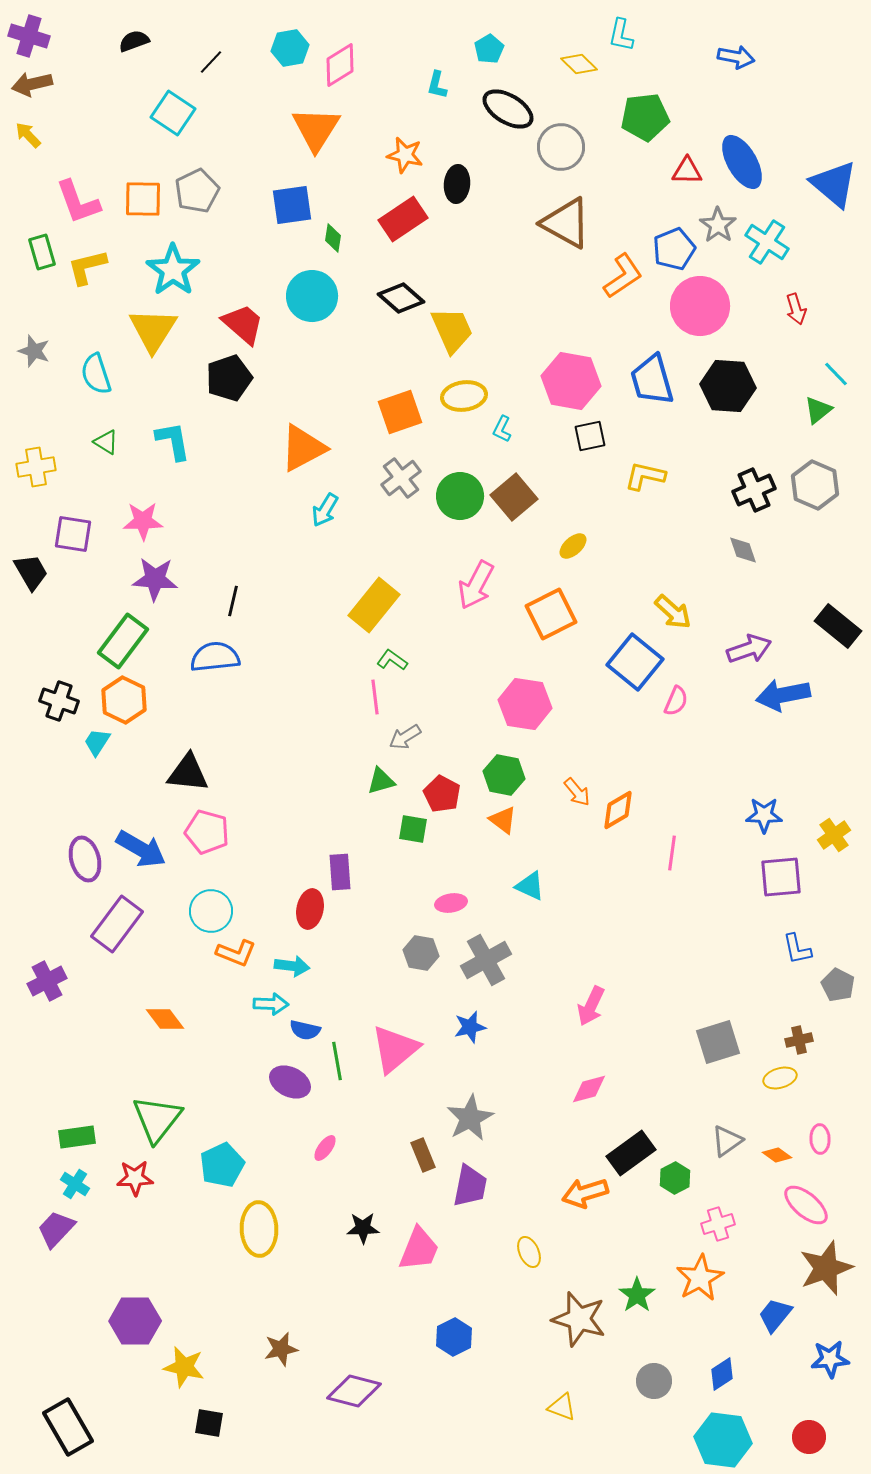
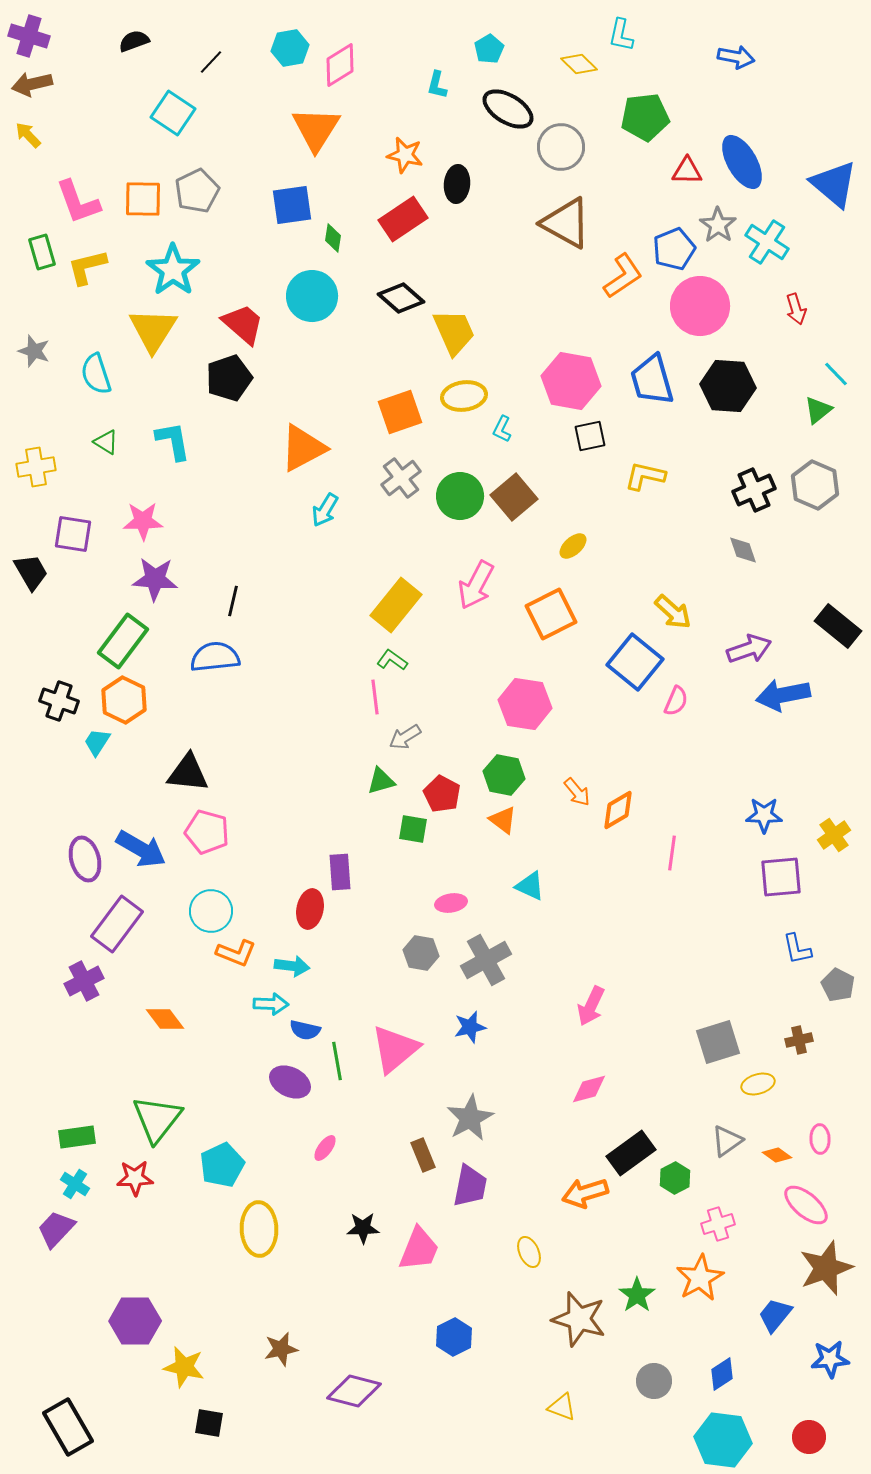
yellow trapezoid at (452, 330): moved 2 px right, 2 px down
yellow rectangle at (374, 605): moved 22 px right
purple cross at (47, 981): moved 37 px right
yellow ellipse at (780, 1078): moved 22 px left, 6 px down
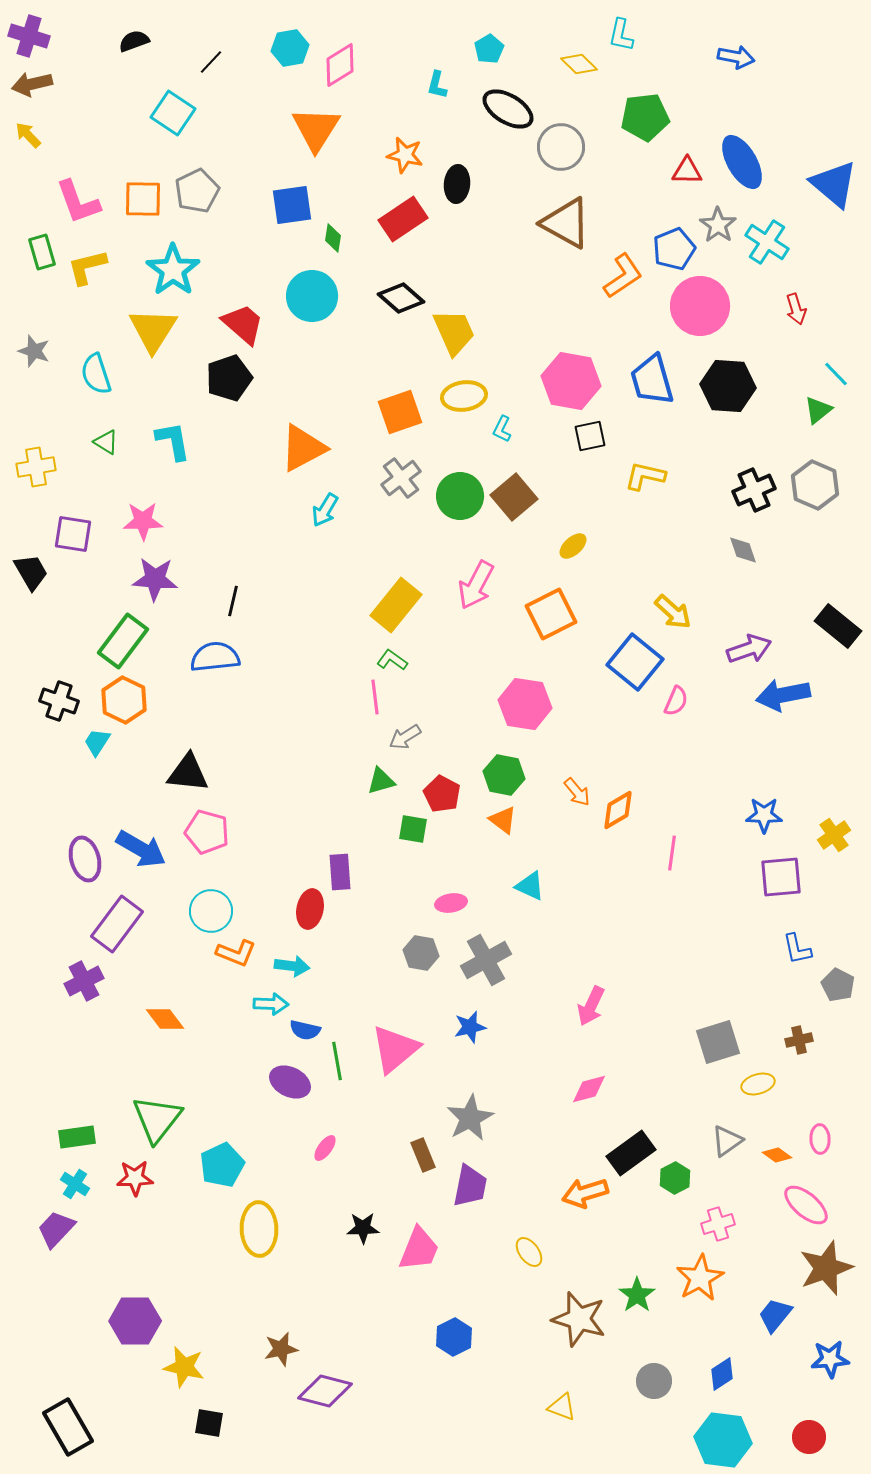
yellow ellipse at (529, 1252): rotated 12 degrees counterclockwise
purple diamond at (354, 1391): moved 29 px left
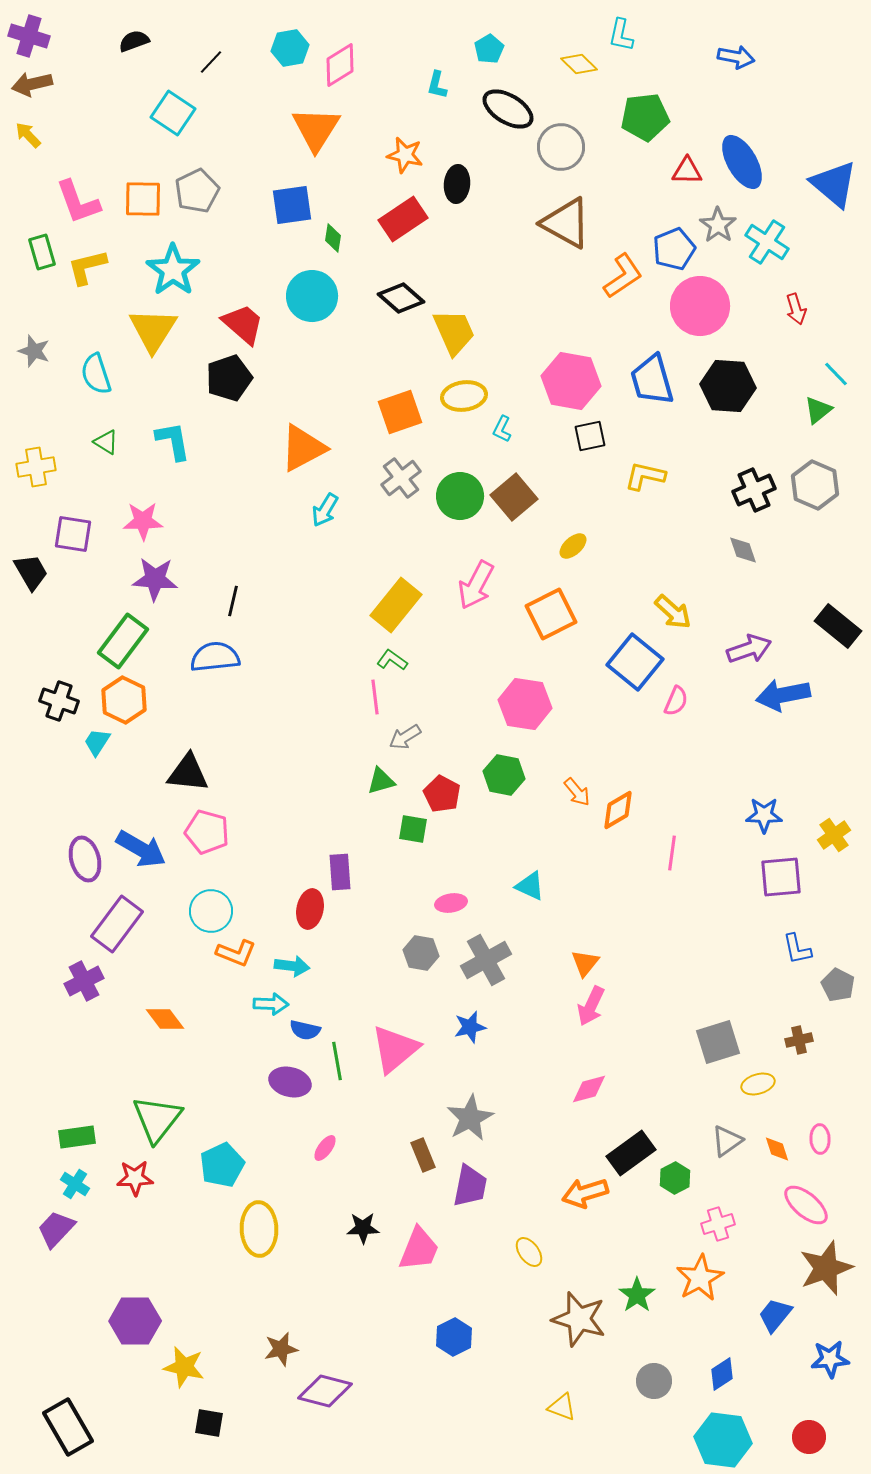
orange triangle at (503, 820): moved 82 px right, 143 px down; rotated 32 degrees clockwise
purple ellipse at (290, 1082): rotated 12 degrees counterclockwise
orange diamond at (777, 1155): moved 6 px up; rotated 36 degrees clockwise
